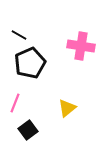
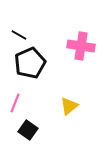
yellow triangle: moved 2 px right, 2 px up
black square: rotated 18 degrees counterclockwise
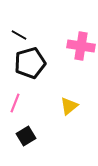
black pentagon: rotated 8 degrees clockwise
black square: moved 2 px left, 6 px down; rotated 24 degrees clockwise
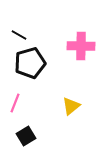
pink cross: rotated 8 degrees counterclockwise
yellow triangle: moved 2 px right
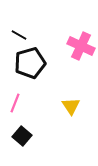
pink cross: rotated 24 degrees clockwise
yellow triangle: rotated 24 degrees counterclockwise
black square: moved 4 px left; rotated 18 degrees counterclockwise
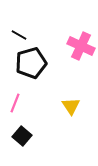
black pentagon: moved 1 px right
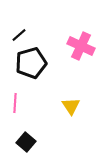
black line: rotated 70 degrees counterclockwise
pink line: rotated 18 degrees counterclockwise
black square: moved 4 px right, 6 px down
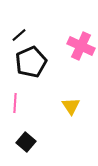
black pentagon: moved 1 px up; rotated 8 degrees counterclockwise
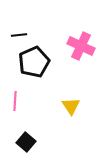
black line: rotated 35 degrees clockwise
black pentagon: moved 3 px right
pink line: moved 2 px up
